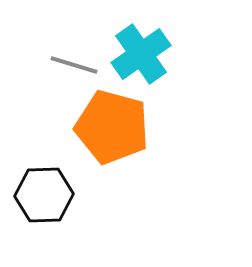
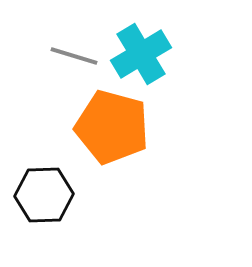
cyan cross: rotated 4 degrees clockwise
gray line: moved 9 px up
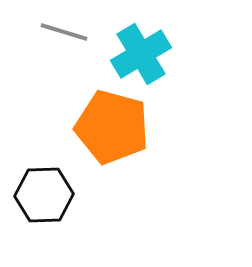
gray line: moved 10 px left, 24 px up
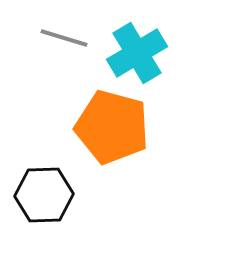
gray line: moved 6 px down
cyan cross: moved 4 px left, 1 px up
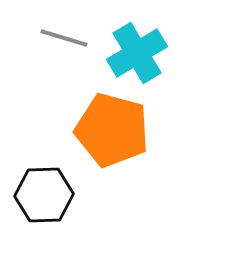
orange pentagon: moved 3 px down
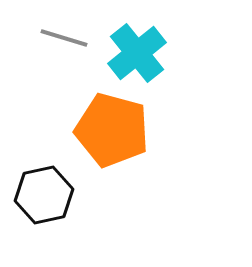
cyan cross: rotated 8 degrees counterclockwise
black hexagon: rotated 10 degrees counterclockwise
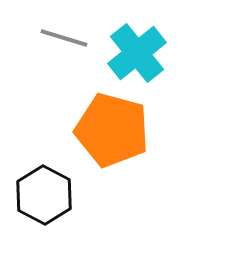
black hexagon: rotated 20 degrees counterclockwise
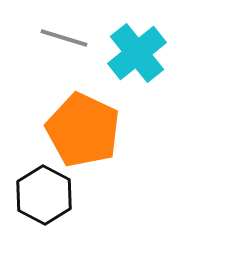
orange pentagon: moved 29 px left; rotated 10 degrees clockwise
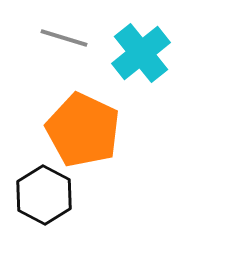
cyan cross: moved 4 px right
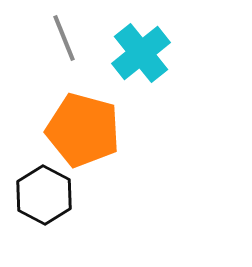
gray line: rotated 51 degrees clockwise
orange pentagon: rotated 10 degrees counterclockwise
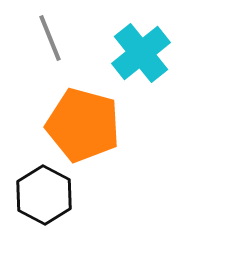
gray line: moved 14 px left
orange pentagon: moved 5 px up
